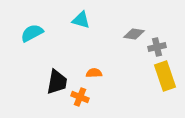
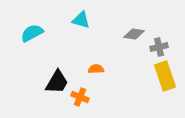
gray cross: moved 2 px right
orange semicircle: moved 2 px right, 4 px up
black trapezoid: rotated 20 degrees clockwise
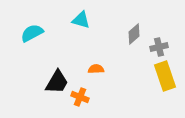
gray diamond: rotated 50 degrees counterclockwise
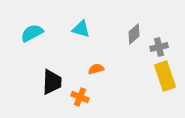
cyan triangle: moved 9 px down
orange semicircle: rotated 14 degrees counterclockwise
black trapezoid: moved 5 px left; rotated 28 degrees counterclockwise
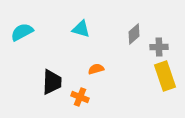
cyan semicircle: moved 10 px left, 1 px up
gray cross: rotated 12 degrees clockwise
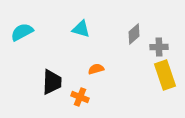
yellow rectangle: moved 1 px up
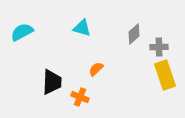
cyan triangle: moved 1 px right, 1 px up
orange semicircle: rotated 28 degrees counterclockwise
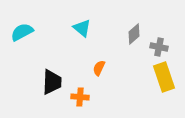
cyan triangle: rotated 24 degrees clockwise
gray cross: rotated 12 degrees clockwise
orange semicircle: moved 3 px right, 1 px up; rotated 21 degrees counterclockwise
yellow rectangle: moved 1 px left, 2 px down
orange cross: rotated 18 degrees counterclockwise
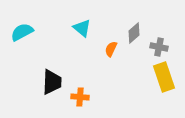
gray diamond: moved 1 px up
orange semicircle: moved 12 px right, 19 px up
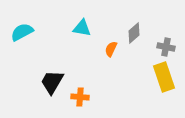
cyan triangle: rotated 30 degrees counterclockwise
gray cross: moved 7 px right
black trapezoid: rotated 152 degrees counterclockwise
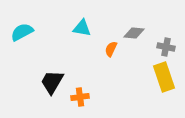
gray diamond: rotated 45 degrees clockwise
orange cross: rotated 12 degrees counterclockwise
